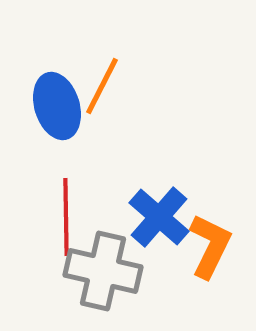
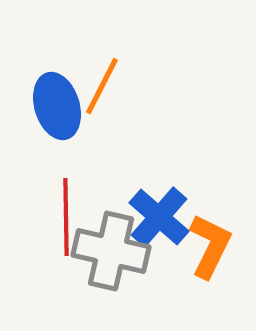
gray cross: moved 8 px right, 20 px up
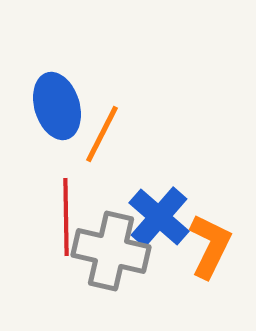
orange line: moved 48 px down
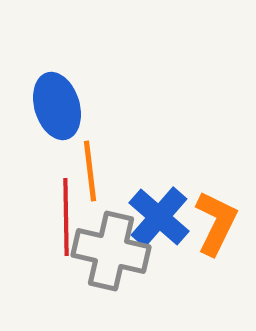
orange line: moved 12 px left, 37 px down; rotated 34 degrees counterclockwise
orange L-shape: moved 6 px right, 23 px up
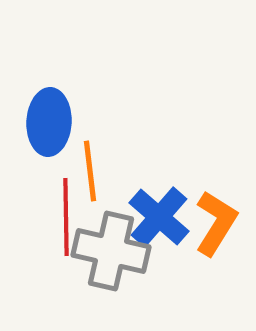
blue ellipse: moved 8 px left, 16 px down; rotated 20 degrees clockwise
orange L-shape: rotated 6 degrees clockwise
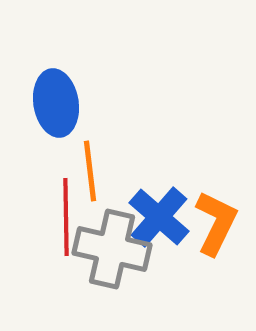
blue ellipse: moved 7 px right, 19 px up; rotated 12 degrees counterclockwise
orange L-shape: rotated 6 degrees counterclockwise
gray cross: moved 1 px right, 2 px up
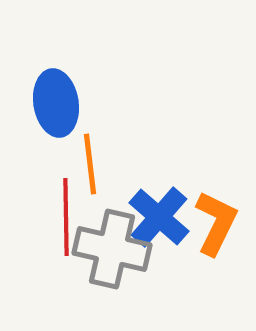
orange line: moved 7 px up
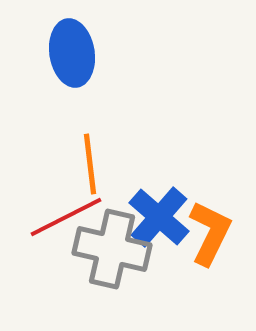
blue ellipse: moved 16 px right, 50 px up
red line: rotated 64 degrees clockwise
orange L-shape: moved 6 px left, 10 px down
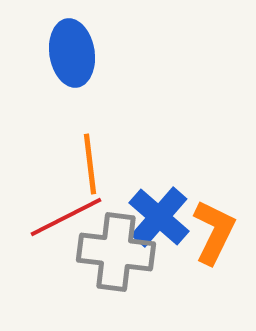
orange L-shape: moved 4 px right, 1 px up
gray cross: moved 4 px right, 3 px down; rotated 6 degrees counterclockwise
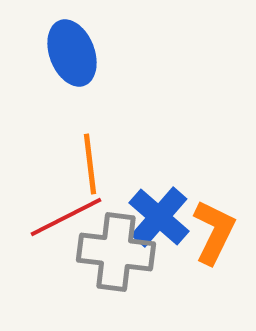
blue ellipse: rotated 12 degrees counterclockwise
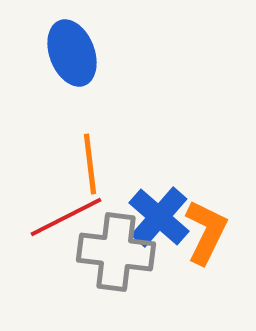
orange L-shape: moved 8 px left
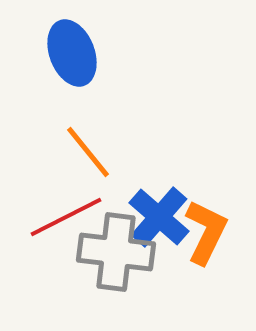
orange line: moved 2 px left, 12 px up; rotated 32 degrees counterclockwise
